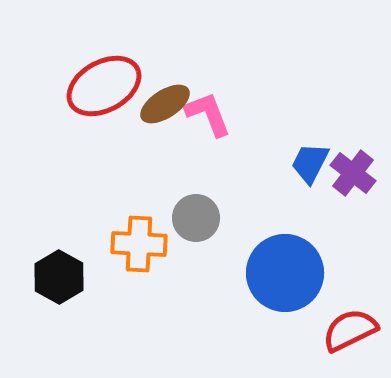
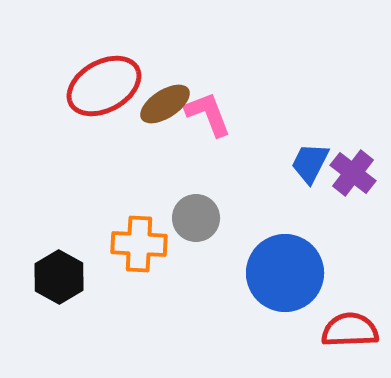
red semicircle: rotated 24 degrees clockwise
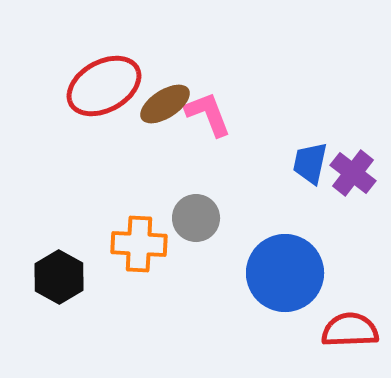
blue trapezoid: rotated 15 degrees counterclockwise
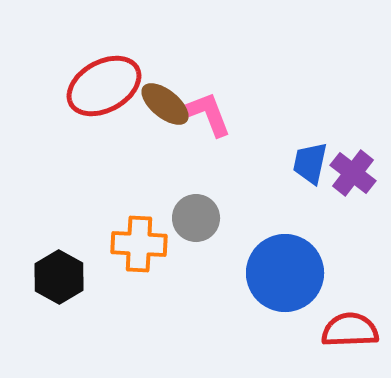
brown ellipse: rotated 72 degrees clockwise
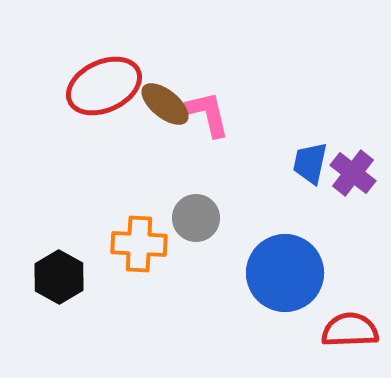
red ellipse: rotated 4 degrees clockwise
pink L-shape: rotated 8 degrees clockwise
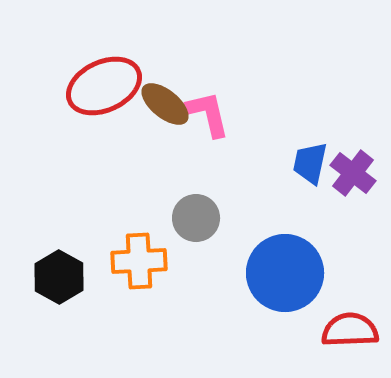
orange cross: moved 17 px down; rotated 6 degrees counterclockwise
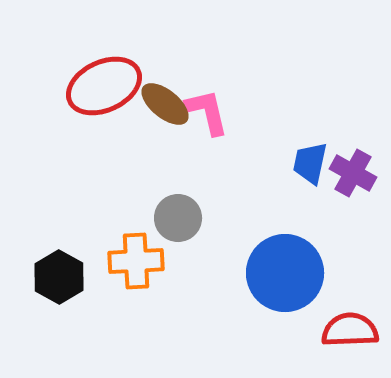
pink L-shape: moved 1 px left, 2 px up
purple cross: rotated 9 degrees counterclockwise
gray circle: moved 18 px left
orange cross: moved 3 px left
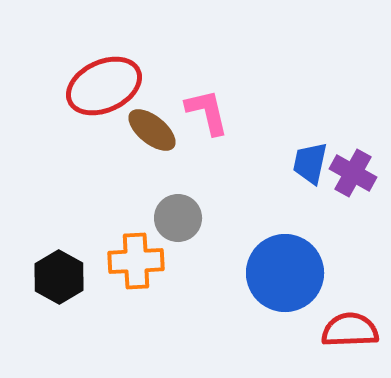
brown ellipse: moved 13 px left, 26 px down
